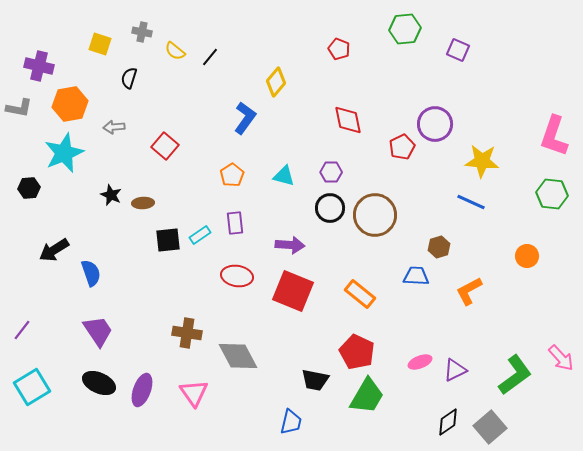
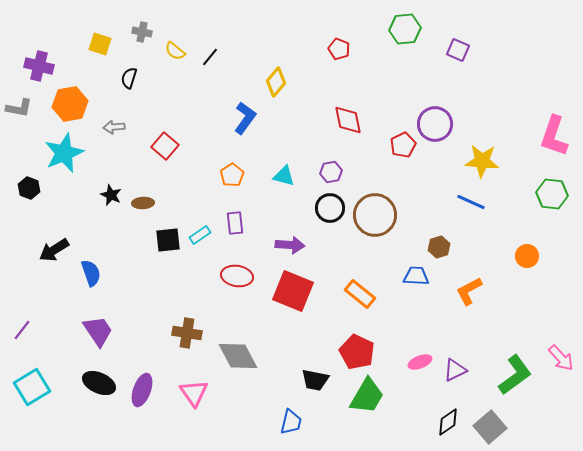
red pentagon at (402, 147): moved 1 px right, 2 px up
purple hexagon at (331, 172): rotated 10 degrees counterclockwise
black hexagon at (29, 188): rotated 25 degrees clockwise
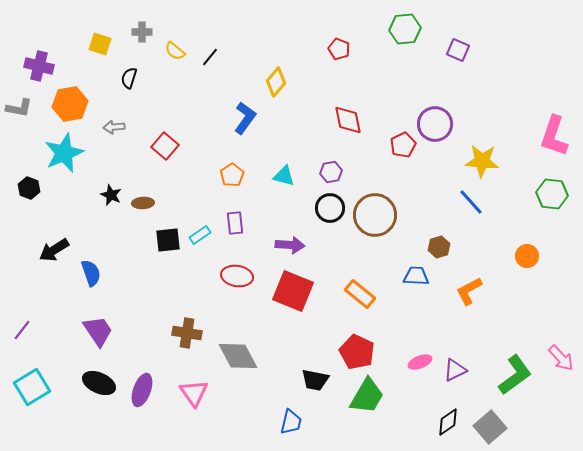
gray cross at (142, 32): rotated 12 degrees counterclockwise
blue line at (471, 202): rotated 24 degrees clockwise
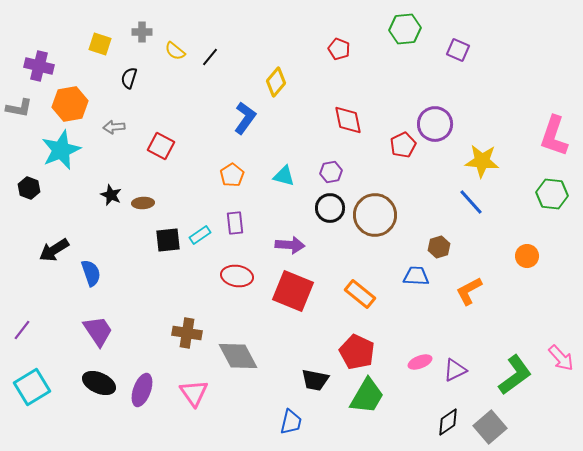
red square at (165, 146): moved 4 px left; rotated 12 degrees counterclockwise
cyan star at (64, 153): moved 3 px left, 3 px up
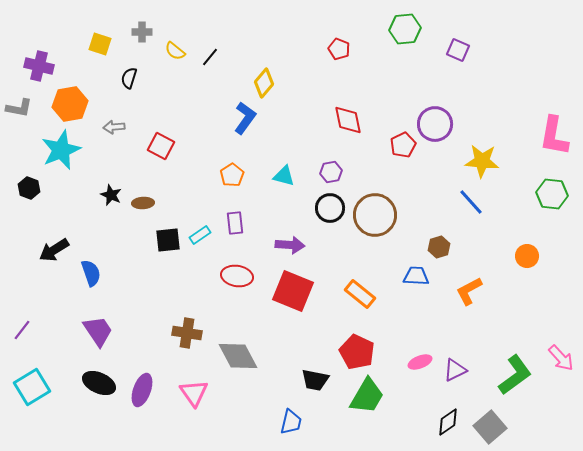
yellow diamond at (276, 82): moved 12 px left, 1 px down
pink L-shape at (554, 136): rotated 9 degrees counterclockwise
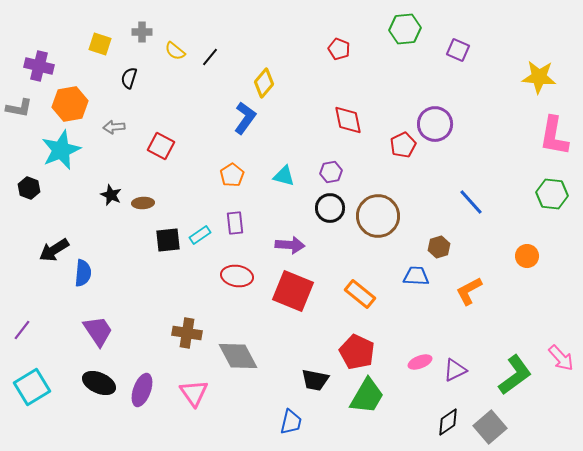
yellow star at (482, 161): moved 57 px right, 84 px up
brown circle at (375, 215): moved 3 px right, 1 px down
blue semicircle at (91, 273): moved 8 px left; rotated 24 degrees clockwise
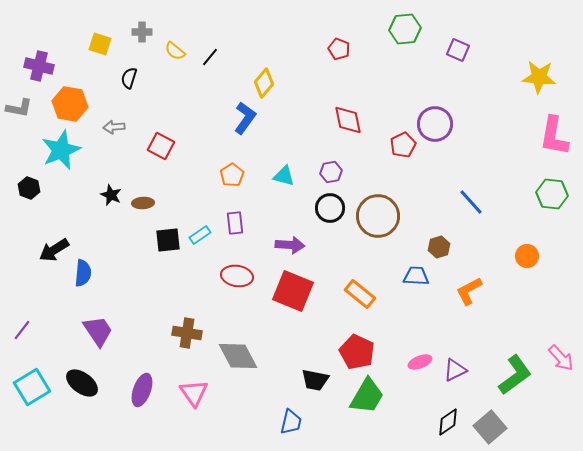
orange hexagon at (70, 104): rotated 20 degrees clockwise
black ellipse at (99, 383): moved 17 px left; rotated 12 degrees clockwise
